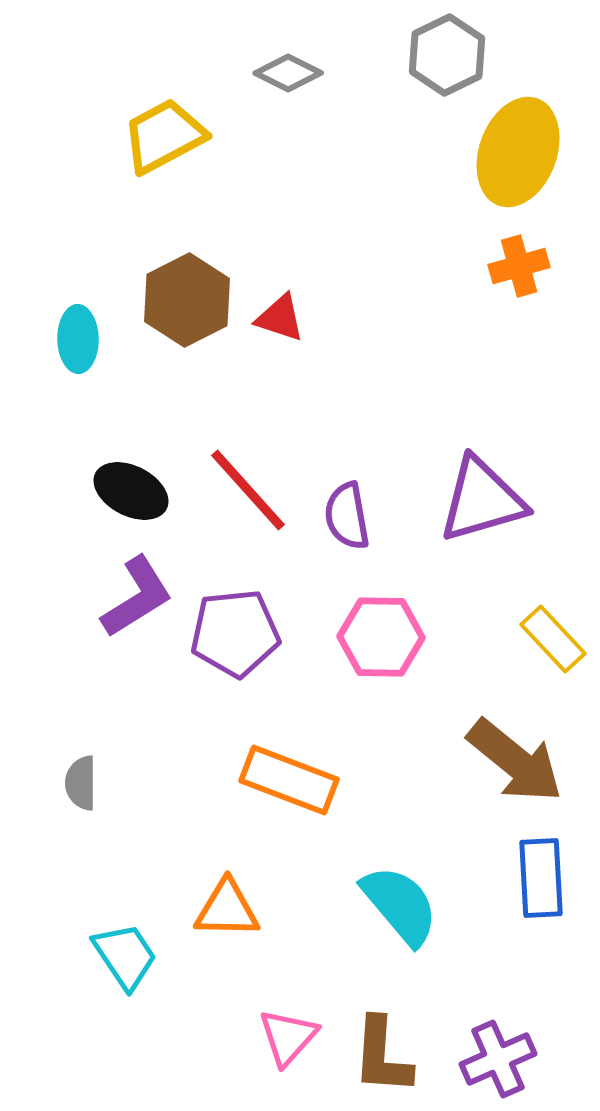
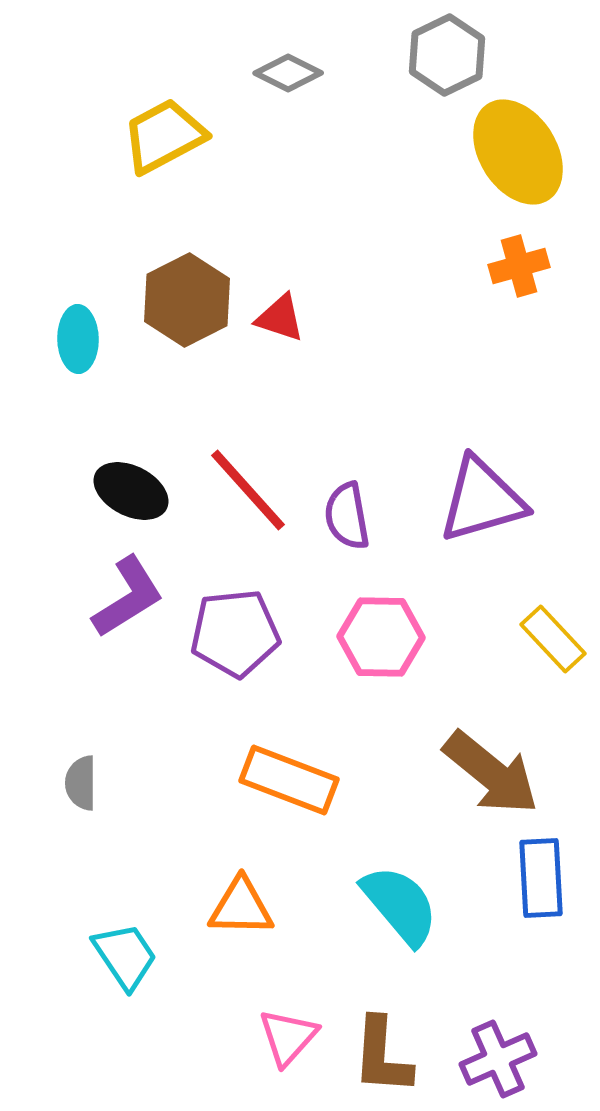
yellow ellipse: rotated 52 degrees counterclockwise
purple L-shape: moved 9 px left
brown arrow: moved 24 px left, 12 px down
orange triangle: moved 14 px right, 2 px up
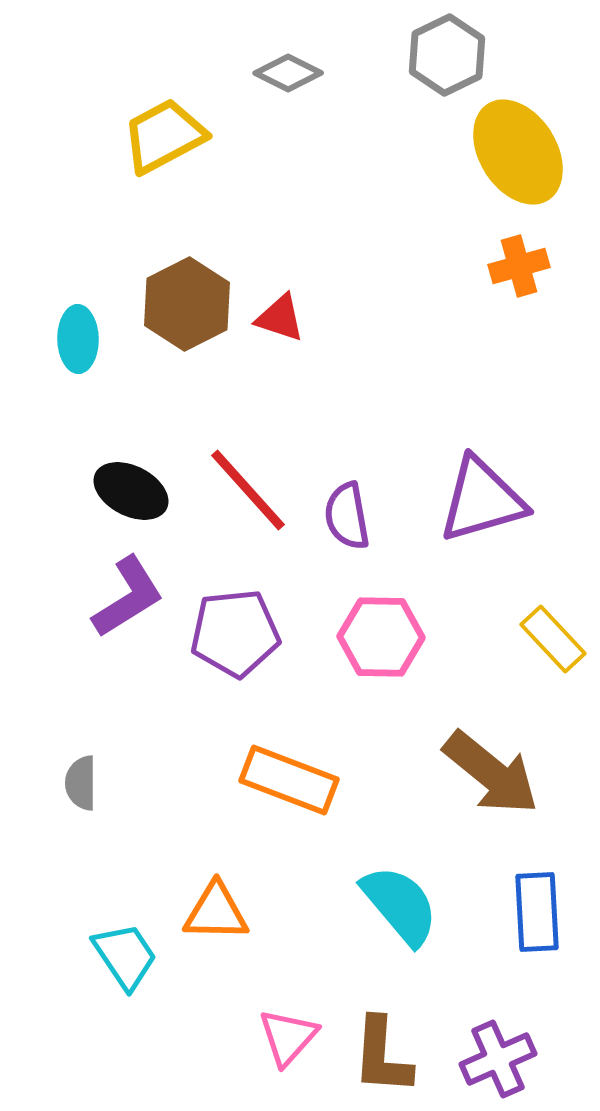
brown hexagon: moved 4 px down
blue rectangle: moved 4 px left, 34 px down
orange triangle: moved 25 px left, 5 px down
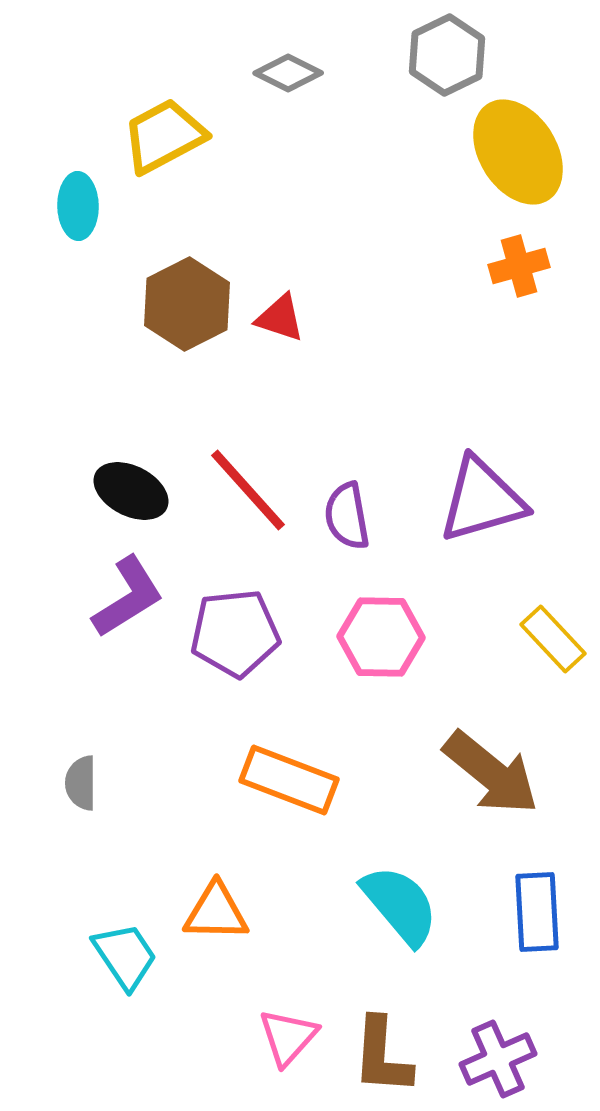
cyan ellipse: moved 133 px up
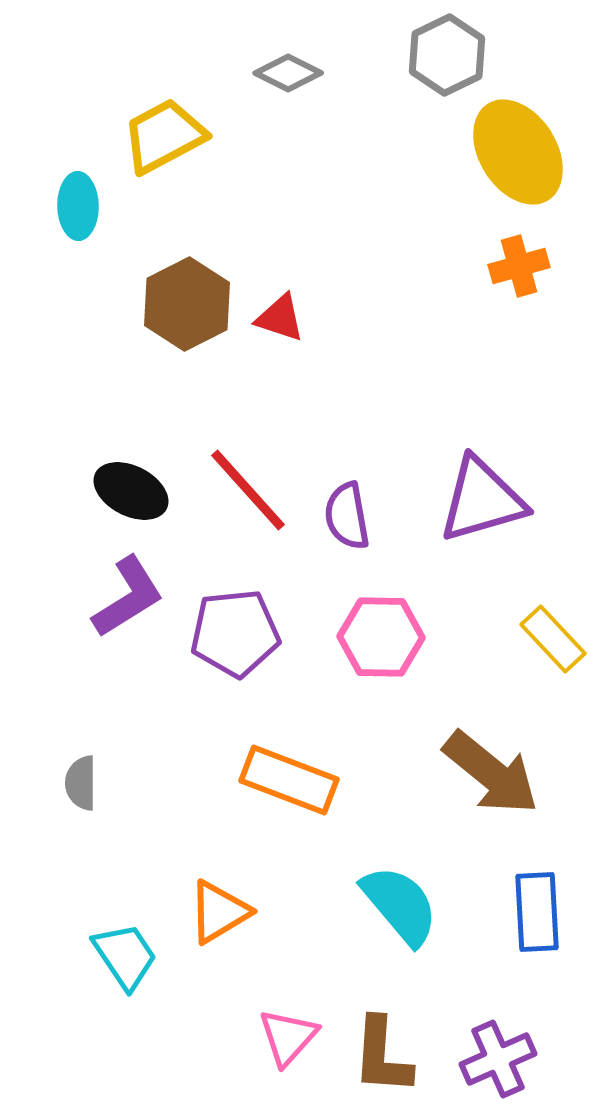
orange triangle: moved 3 px right; rotated 32 degrees counterclockwise
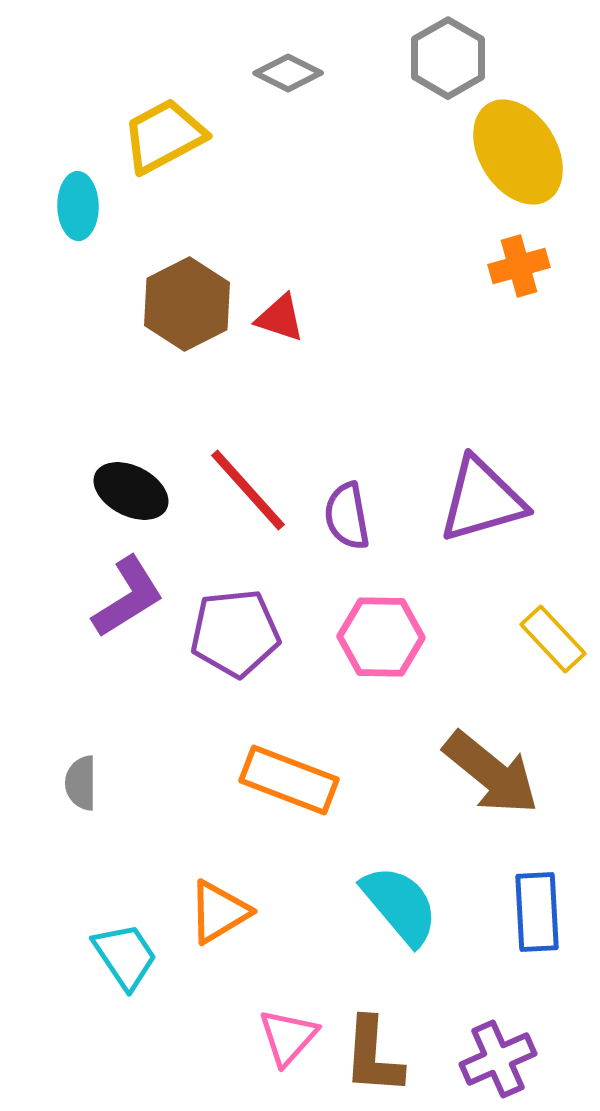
gray hexagon: moved 1 px right, 3 px down; rotated 4 degrees counterclockwise
brown L-shape: moved 9 px left
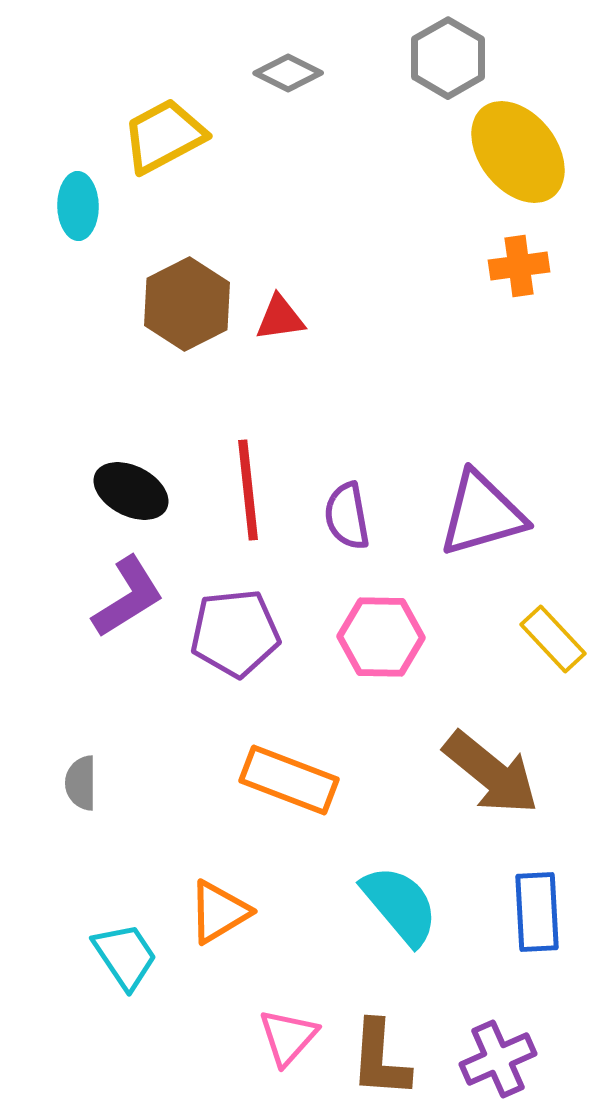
yellow ellipse: rotated 6 degrees counterclockwise
orange cross: rotated 8 degrees clockwise
red triangle: rotated 26 degrees counterclockwise
red line: rotated 36 degrees clockwise
purple triangle: moved 14 px down
brown L-shape: moved 7 px right, 3 px down
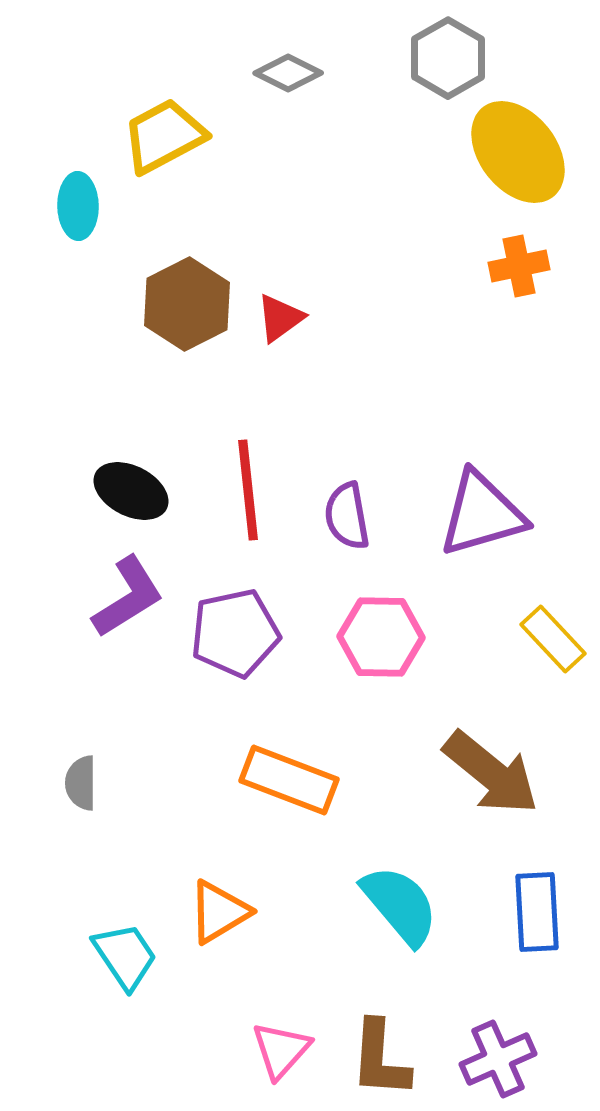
orange cross: rotated 4 degrees counterclockwise
red triangle: rotated 28 degrees counterclockwise
purple pentagon: rotated 6 degrees counterclockwise
pink triangle: moved 7 px left, 13 px down
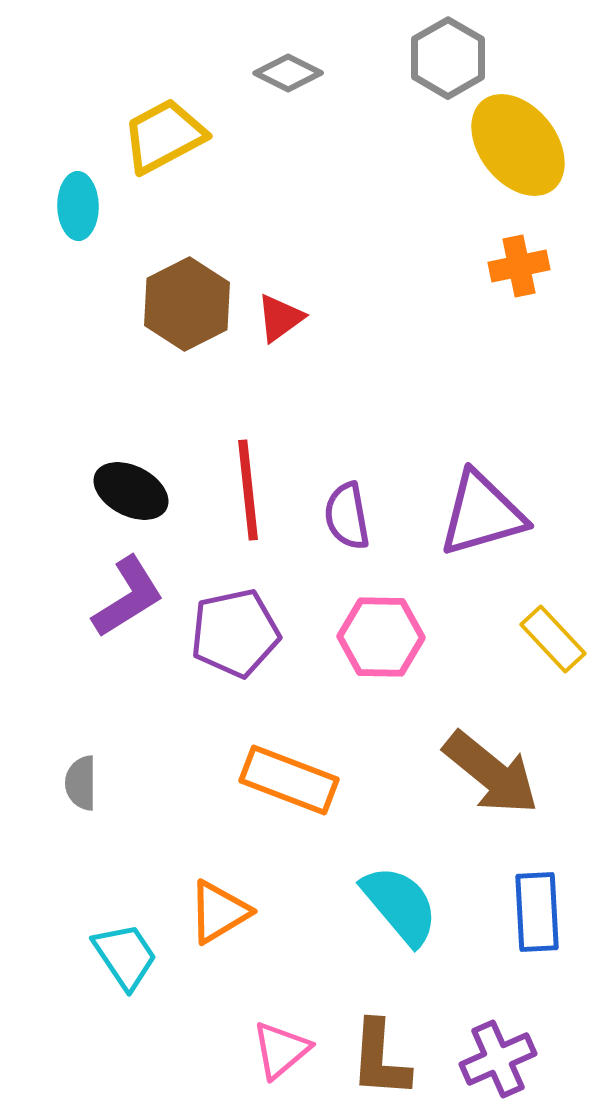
yellow ellipse: moved 7 px up
pink triangle: rotated 8 degrees clockwise
